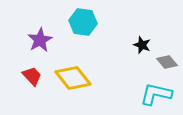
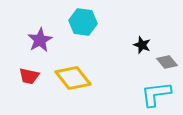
red trapezoid: moved 3 px left; rotated 145 degrees clockwise
cyan L-shape: rotated 20 degrees counterclockwise
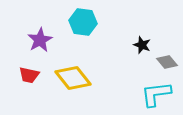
red trapezoid: moved 1 px up
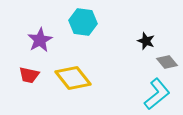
black star: moved 4 px right, 4 px up
cyan L-shape: moved 1 px right; rotated 148 degrees clockwise
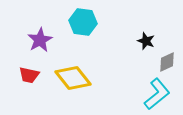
gray diamond: rotated 75 degrees counterclockwise
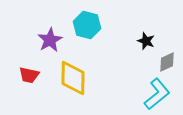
cyan hexagon: moved 4 px right, 3 px down; rotated 8 degrees clockwise
purple star: moved 10 px right
yellow diamond: rotated 39 degrees clockwise
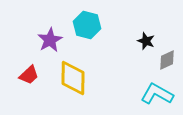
gray diamond: moved 2 px up
red trapezoid: rotated 55 degrees counterclockwise
cyan L-shape: rotated 112 degrees counterclockwise
